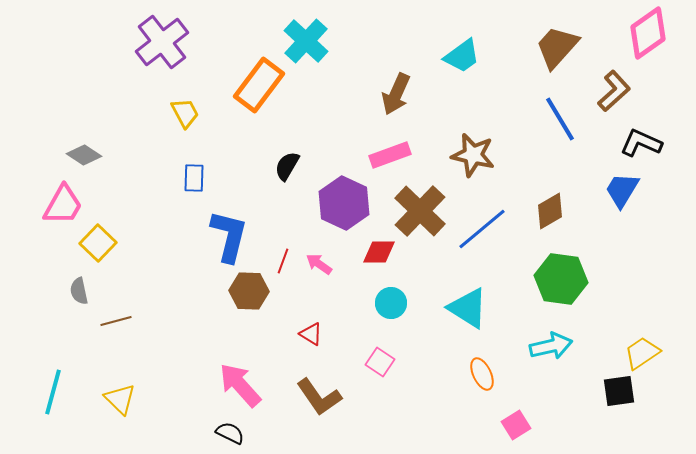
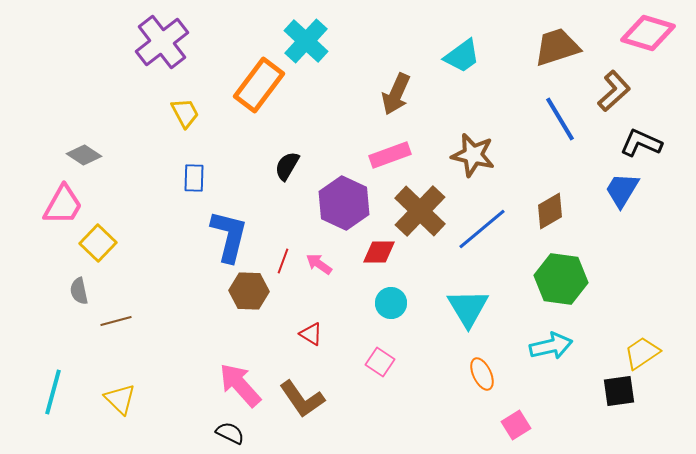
pink diamond at (648, 33): rotated 52 degrees clockwise
brown trapezoid at (557, 47): rotated 30 degrees clockwise
cyan triangle at (468, 308): rotated 27 degrees clockwise
brown L-shape at (319, 397): moved 17 px left, 2 px down
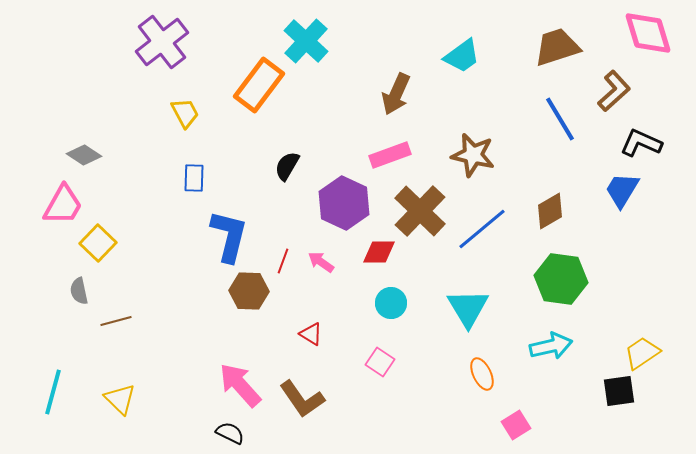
pink diamond at (648, 33): rotated 56 degrees clockwise
pink arrow at (319, 264): moved 2 px right, 2 px up
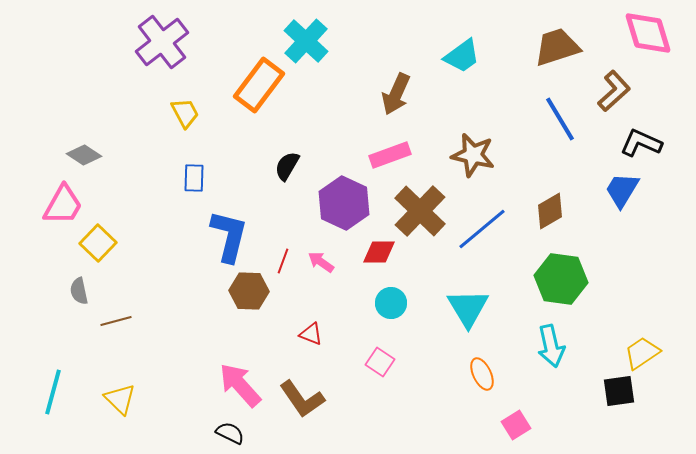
red triangle at (311, 334): rotated 10 degrees counterclockwise
cyan arrow at (551, 346): rotated 90 degrees clockwise
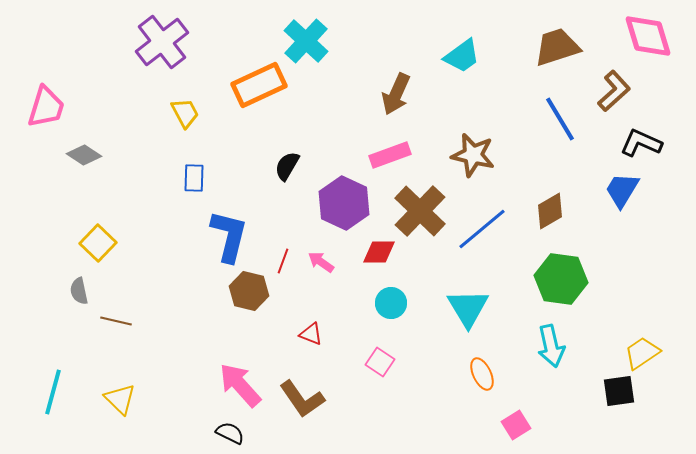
pink diamond at (648, 33): moved 3 px down
orange rectangle at (259, 85): rotated 28 degrees clockwise
pink trapezoid at (63, 205): moved 17 px left, 98 px up; rotated 12 degrees counterclockwise
brown hexagon at (249, 291): rotated 12 degrees clockwise
brown line at (116, 321): rotated 28 degrees clockwise
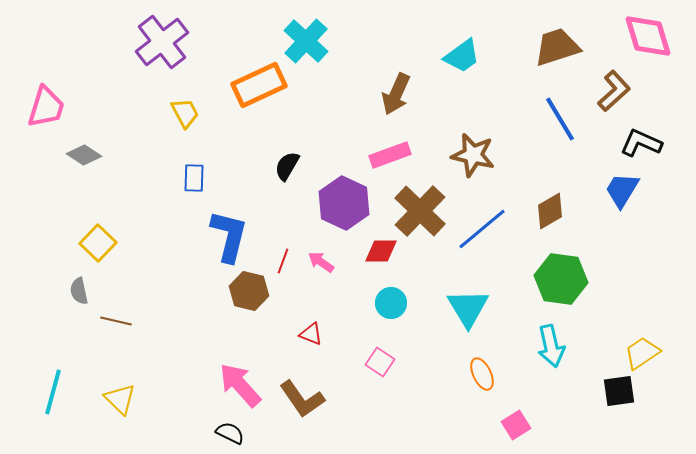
red diamond at (379, 252): moved 2 px right, 1 px up
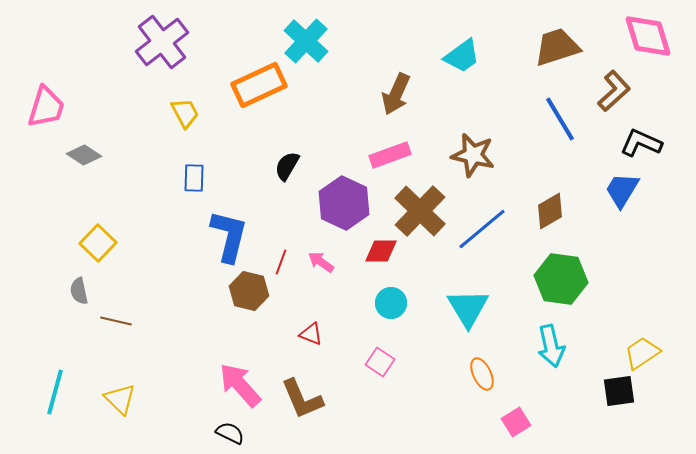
red line at (283, 261): moved 2 px left, 1 px down
cyan line at (53, 392): moved 2 px right
brown L-shape at (302, 399): rotated 12 degrees clockwise
pink square at (516, 425): moved 3 px up
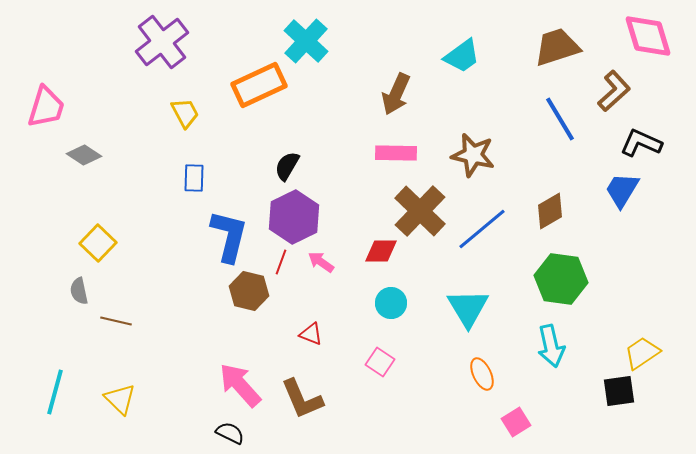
pink rectangle at (390, 155): moved 6 px right, 2 px up; rotated 21 degrees clockwise
purple hexagon at (344, 203): moved 50 px left, 14 px down; rotated 9 degrees clockwise
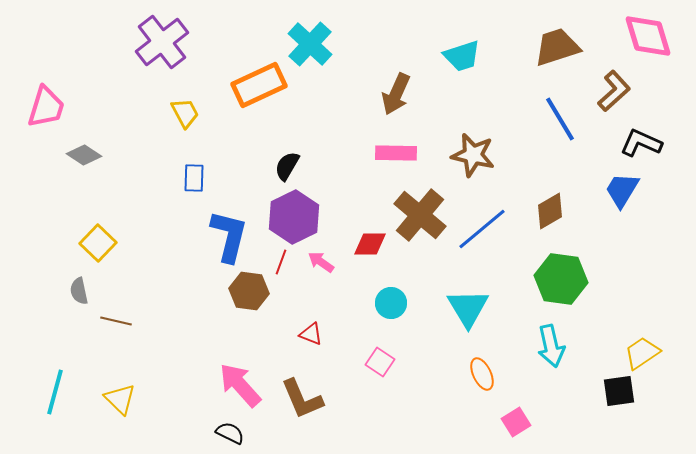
cyan cross at (306, 41): moved 4 px right, 3 px down
cyan trapezoid at (462, 56): rotated 18 degrees clockwise
brown cross at (420, 211): moved 4 px down; rotated 4 degrees counterclockwise
red diamond at (381, 251): moved 11 px left, 7 px up
brown hexagon at (249, 291): rotated 6 degrees counterclockwise
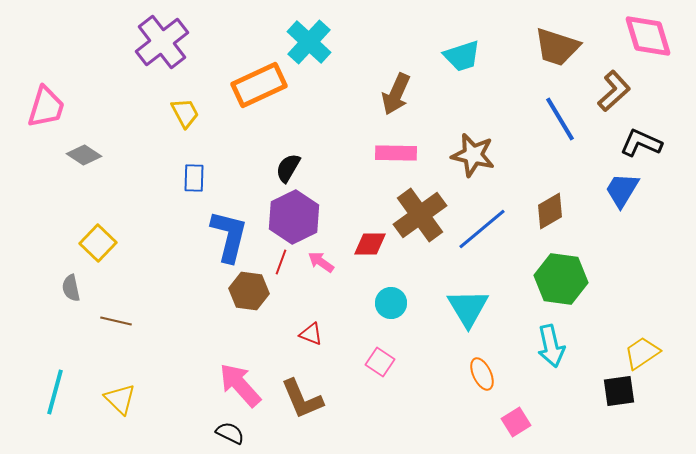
cyan cross at (310, 44): moved 1 px left, 2 px up
brown trapezoid at (557, 47): rotated 144 degrees counterclockwise
black semicircle at (287, 166): moved 1 px right, 2 px down
brown cross at (420, 215): rotated 14 degrees clockwise
gray semicircle at (79, 291): moved 8 px left, 3 px up
